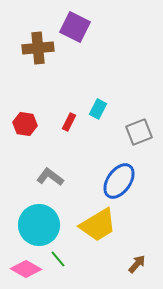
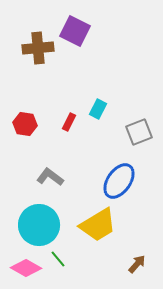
purple square: moved 4 px down
pink diamond: moved 1 px up
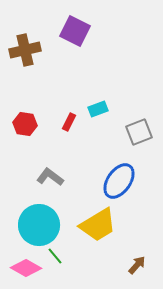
brown cross: moved 13 px left, 2 px down; rotated 8 degrees counterclockwise
cyan rectangle: rotated 42 degrees clockwise
green line: moved 3 px left, 3 px up
brown arrow: moved 1 px down
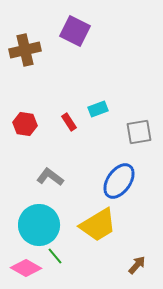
red rectangle: rotated 60 degrees counterclockwise
gray square: rotated 12 degrees clockwise
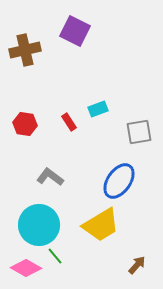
yellow trapezoid: moved 3 px right
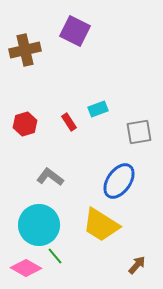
red hexagon: rotated 25 degrees counterclockwise
yellow trapezoid: rotated 63 degrees clockwise
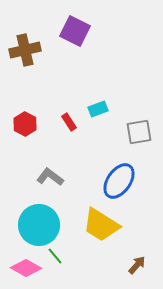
red hexagon: rotated 15 degrees counterclockwise
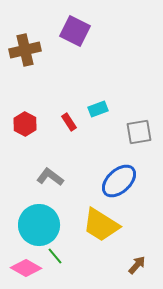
blue ellipse: rotated 12 degrees clockwise
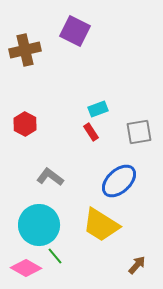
red rectangle: moved 22 px right, 10 px down
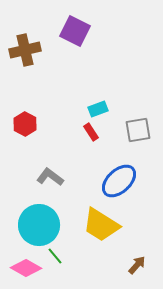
gray square: moved 1 px left, 2 px up
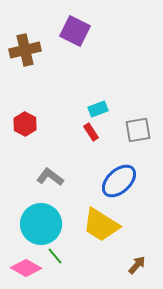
cyan circle: moved 2 px right, 1 px up
